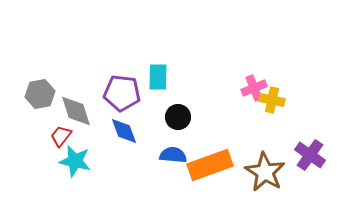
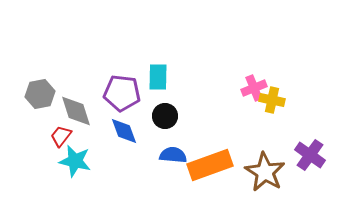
black circle: moved 13 px left, 1 px up
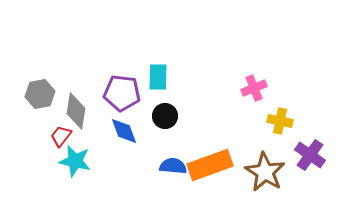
yellow cross: moved 8 px right, 21 px down
gray diamond: rotated 27 degrees clockwise
blue semicircle: moved 11 px down
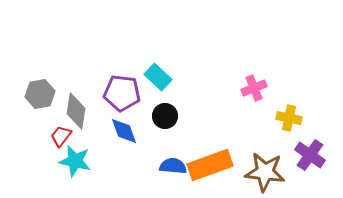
cyan rectangle: rotated 48 degrees counterclockwise
yellow cross: moved 9 px right, 3 px up
brown star: rotated 24 degrees counterclockwise
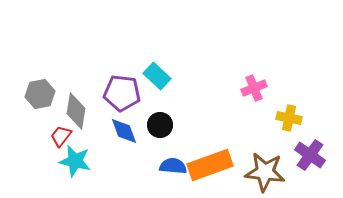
cyan rectangle: moved 1 px left, 1 px up
black circle: moved 5 px left, 9 px down
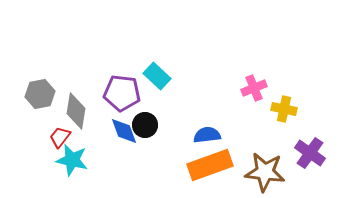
yellow cross: moved 5 px left, 9 px up
black circle: moved 15 px left
red trapezoid: moved 1 px left, 1 px down
purple cross: moved 2 px up
cyan star: moved 3 px left, 1 px up
blue semicircle: moved 34 px right, 31 px up; rotated 12 degrees counterclockwise
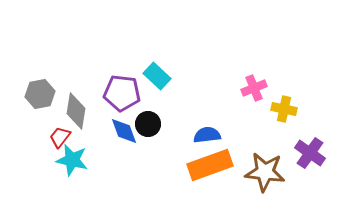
black circle: moved 3 px right, 1 px up
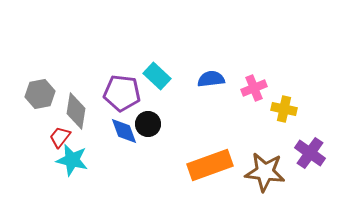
blue semicircle: moved 4 px right, 56 px up
